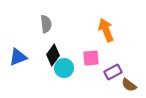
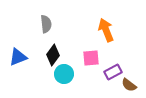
cyan circle: moved 6 px down
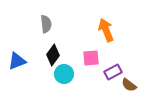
blue triangle: moved 1 px left, 4 px down
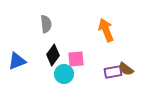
pink square: moved 15 px left, 1 px down
purple rectangle: rotated 18 degrees clockwise
brown semicircle: moved 3 px left, 16 px up
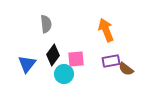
blue triangle: moved 10 px right, 3 px down; rotated 30 degrees counterclockwise
purple rectangle: moved 2 px left, 11 px up
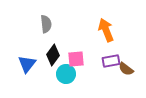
cyan circle: moved 2 px right
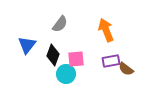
gray semicircle: moved 14 px right; rotated 42 degrees clockwise
black diamond: rotated 15 degrees counterclockwise
blue triangle: moved 19 px up
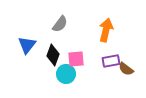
orange arrow: rotated 35 degrees clockwise
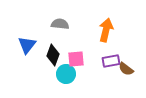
gray semicircle: rotated 120 degrees counterclockwise
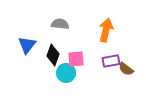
cyan circle: moved 1 px up
